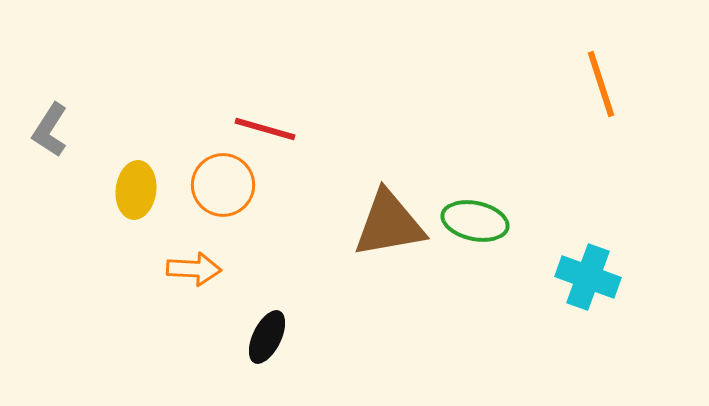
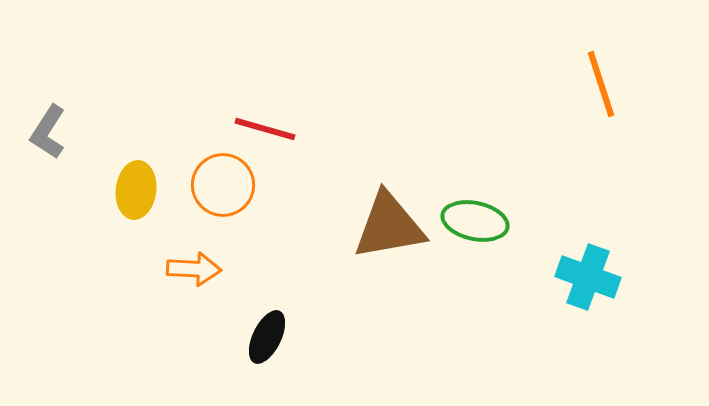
gray L-shape: moved 2 px left, 2 px down
brown triangle: moved 2 px down
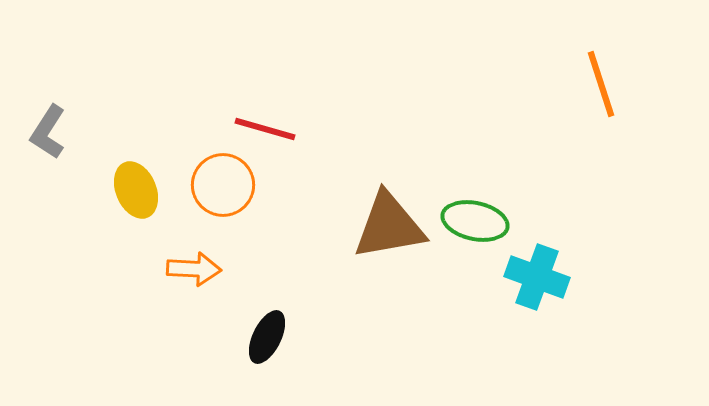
yellow ellipse: rotated 30 degrees counterclockwise
cyan cross: moved 51 px left
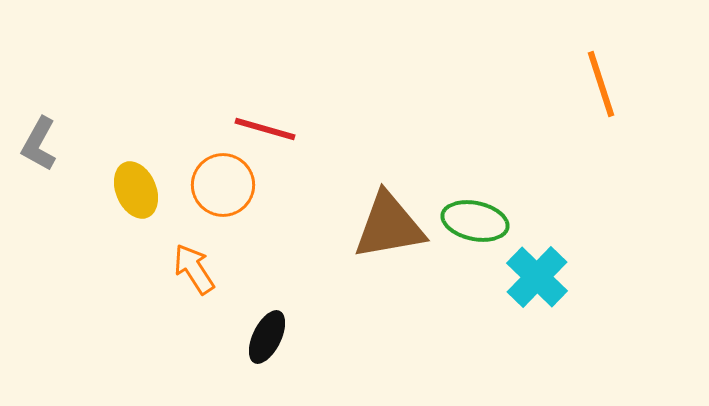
gray L-shape: moved 9 px left, 12 px down; rotated 4 degrees counterclockwise
orange arrow: rotated 126 degrees counterclockwise
cyan cross: rotated 24 degrees clockwise
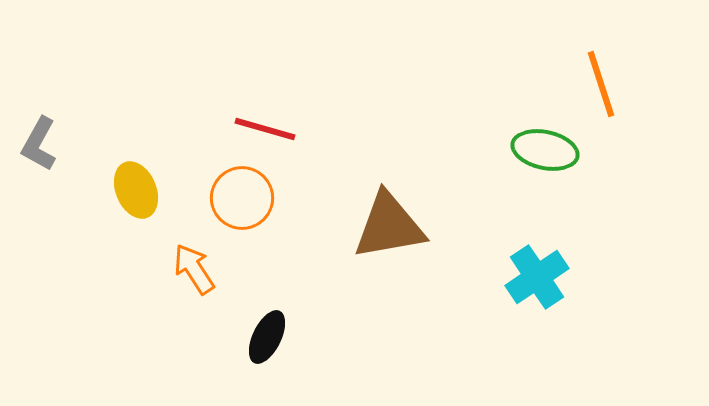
orange circle: moved 19 px right, 13 px down
green ellipse: moved 70 px right, 71 px up
cyan cross: rotated 12 degrees clockwise
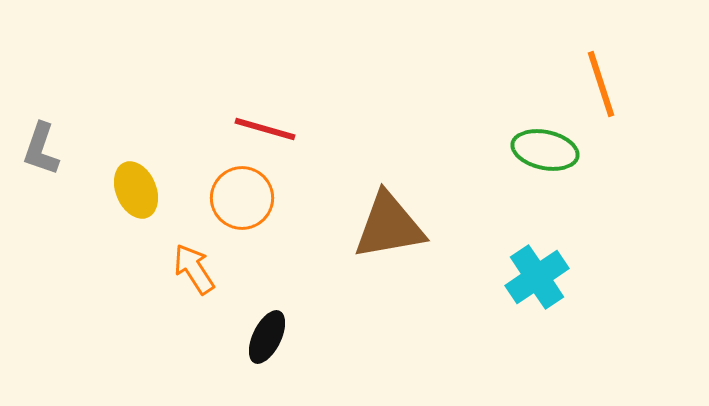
gray L-shape: moved 2 px right, 5 px down; rotated 10 degrees counterclockwise
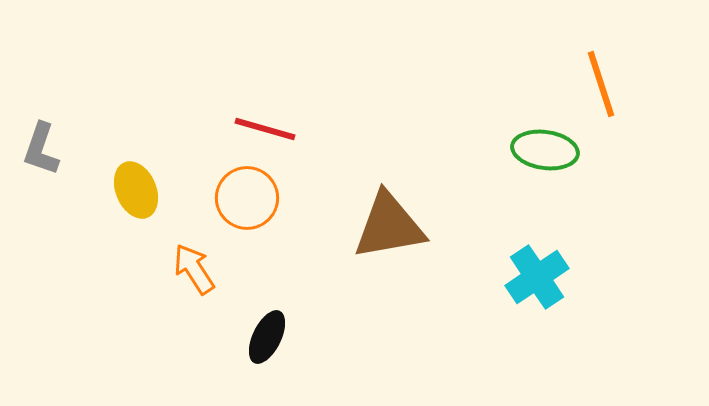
green ellipse: rotated 4 degrees counterclockwise
orange circle: moved 5 px right
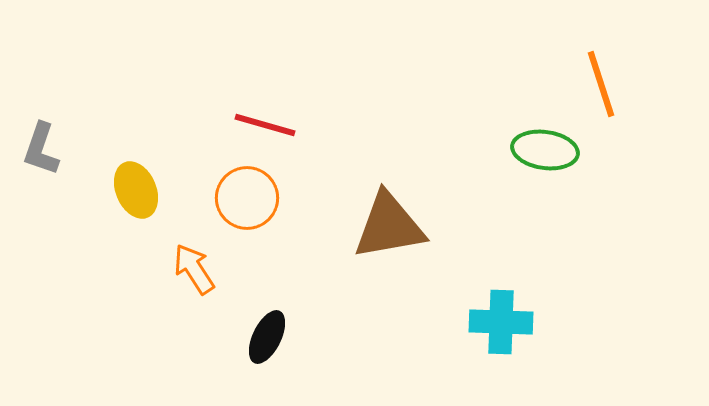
red line: moved 4 px up
cyan cross: moved 36 px left, 45 px down; rotated 36 degrees clockwise
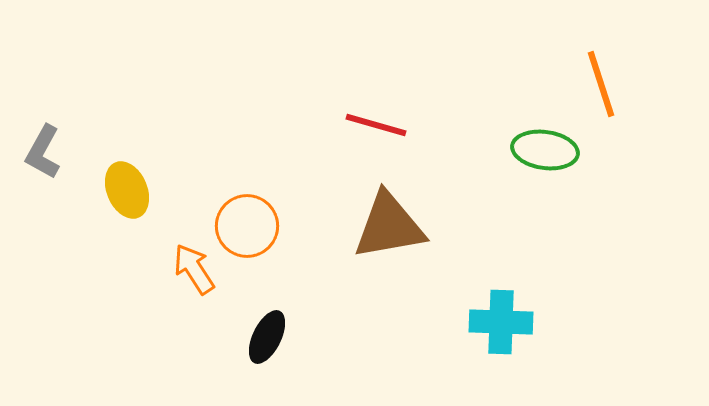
red line: moved 111 px right
gray L-shape: moved 2 px right, 3 px down; rotated 10 degrees clockwise
yellow ellipse: moved 9 px left
orange circle: moved 28 px down
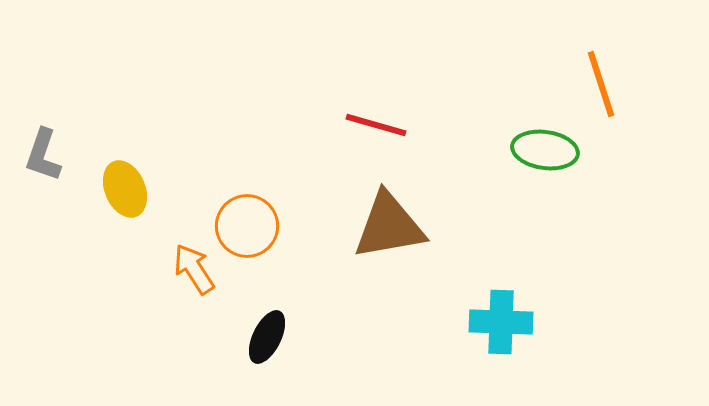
gray L-shape: moved 3 px down; rotated 10 degrees counterclockwise
yellow ellipse: moved 2 px left, 1 px up
